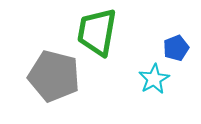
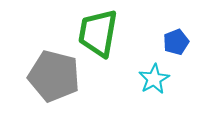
green trapezoid: moved 1 px right, 1 px down
blue pentagon: moved 6 px up
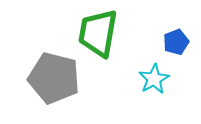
gray pentagon: moved 2 px down
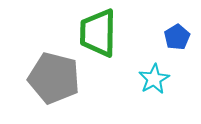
green trapezoid: rotated 9 degrees counterclockwise
blue pentagon: moved 1 px right, 5 px up; rotated 10 degrees counterclockwise
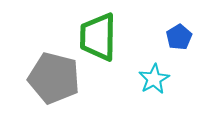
green trapezoid: moved 4 px down
blue pentagon: moved 2 px right
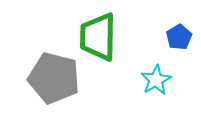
cyan star: moved 2 px right, 1 px down
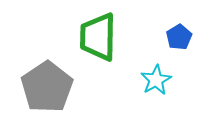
gray pentagon: moved 7 px left, 9 px down; rotated 24 degrees clockwise
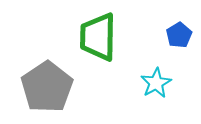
blue pentagon: moved 2 px up
cyan star: moved 3 px down
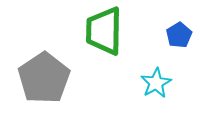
green trapezoid: moved 6 px right, 6 px up
gray pentagon: moved 3 px left, 9 px up
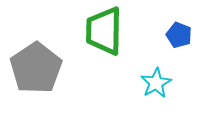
blue pentagon: rotated 20 degrees counterclockwise
gray pentagon: moved 8 px left, 10 px up
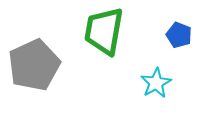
green trapezoid: rotated 9 degrees clockwise
gray pentagon: moved 2 px left, 3 px up; rotated 9 degrees clockwise
